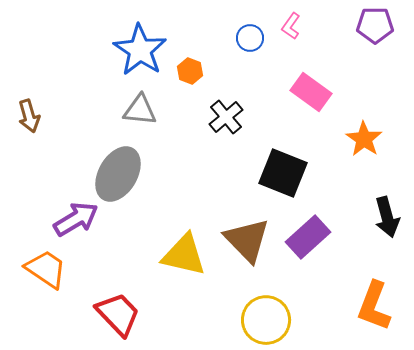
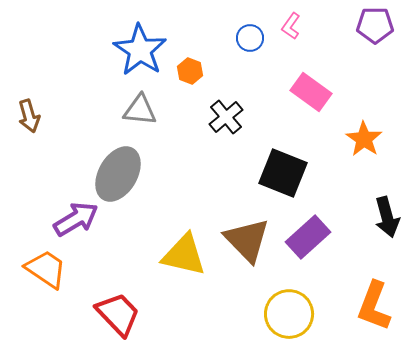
yellow circle: moved 23 px right, 6 px up
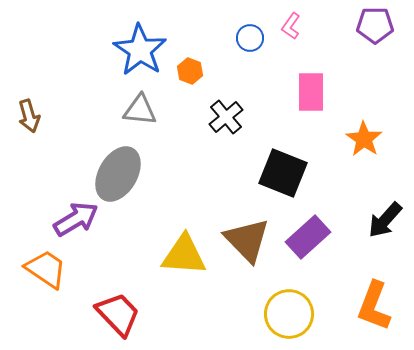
pink rectangle: rotated 54 degrees clockwise
black arrow: moved 2 px left, 3 px down; rotated 57 degrees clockwise
yellow triangle: rotated 9 degrees counterclockwise
